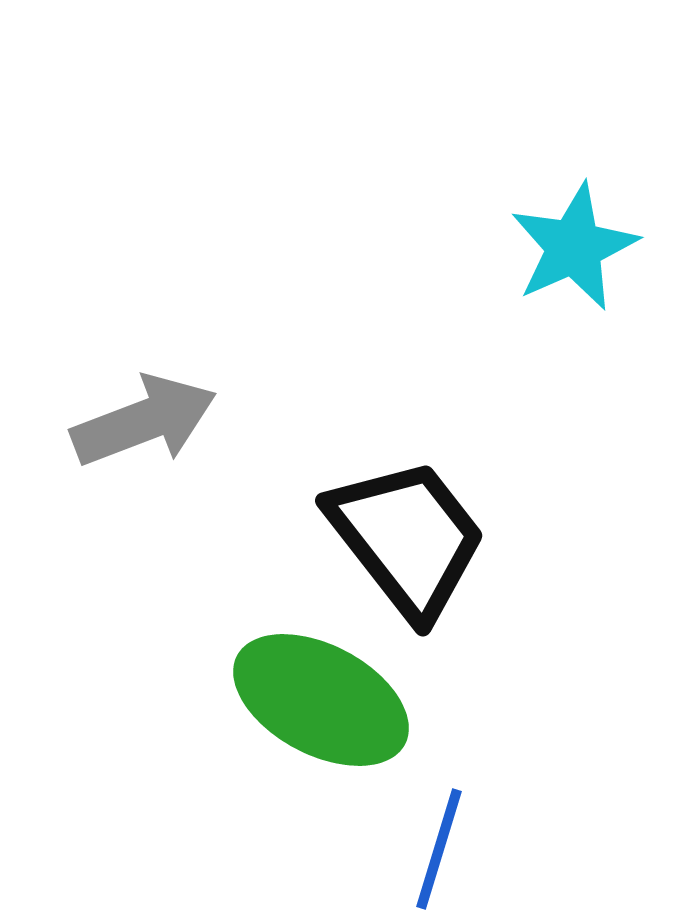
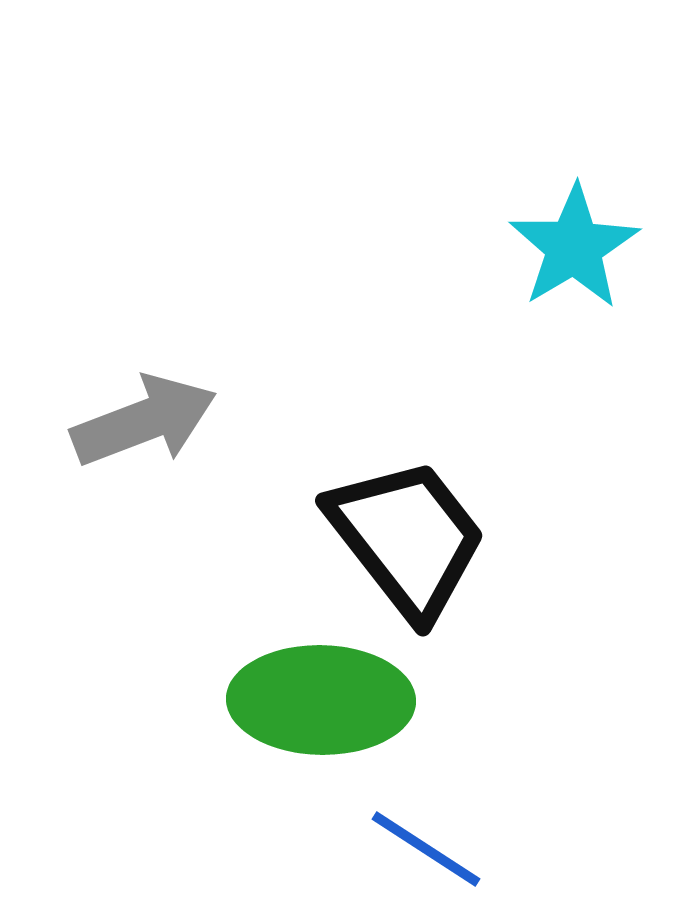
cyan star: rotated 7 degrees counterclockwise
green ellipse: rotated 27 degrees counterclockwise
blue line: moved 13 px left; rotated 74 degrees counterclockwise
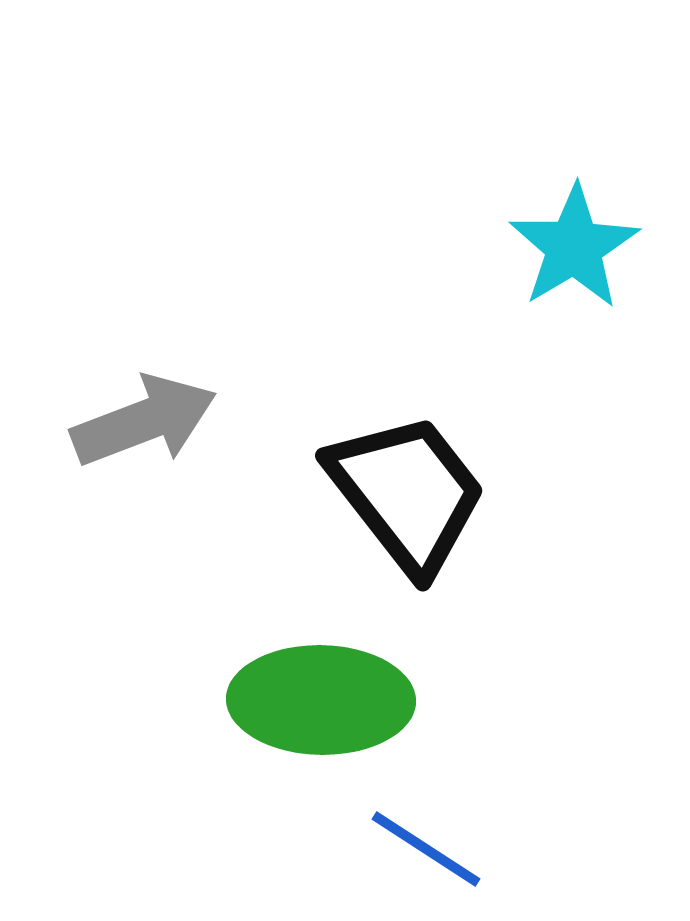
black trapezoid: moved 45 px up
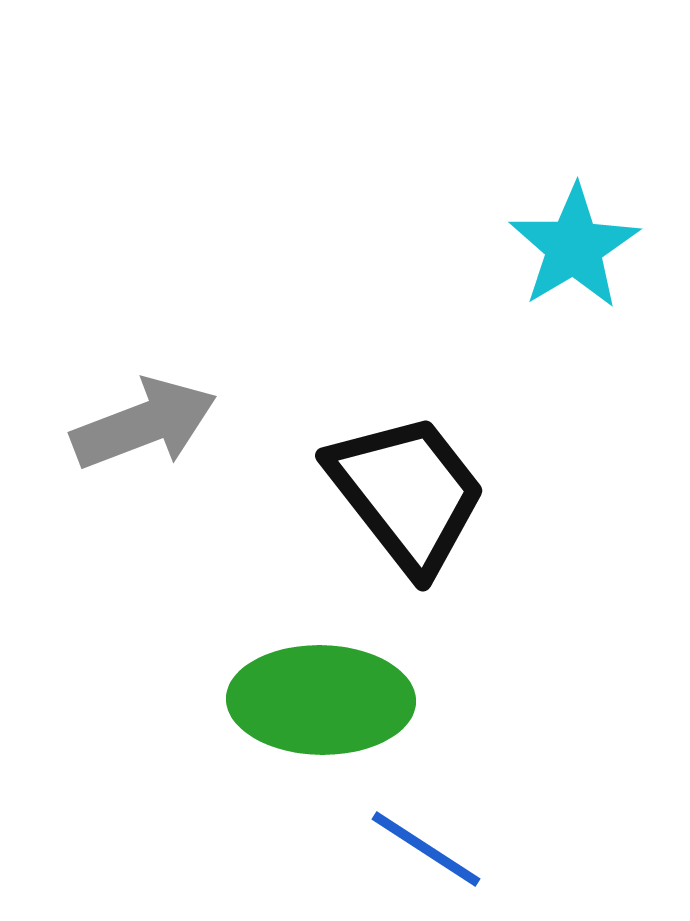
gray arrow: moved 3 px down
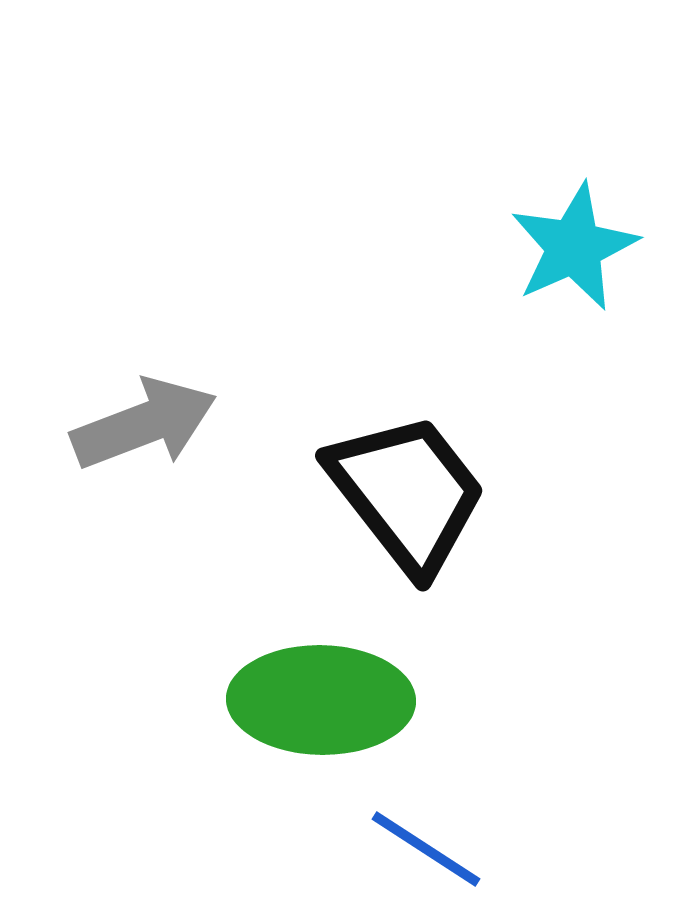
cyan star: rotated 7 degrees clockwise
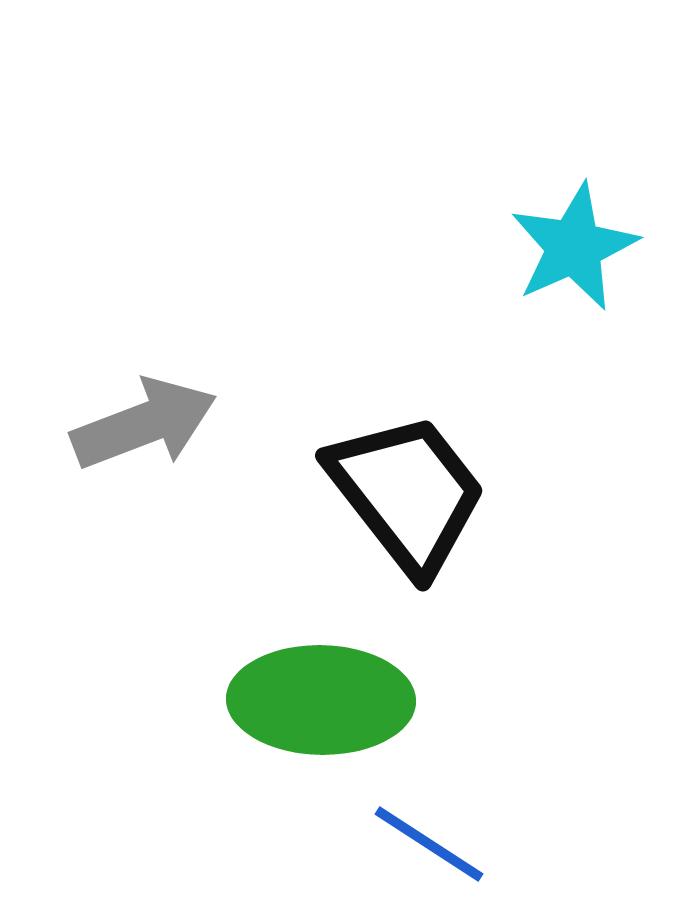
blue line: moved 3 px right, 5 px up
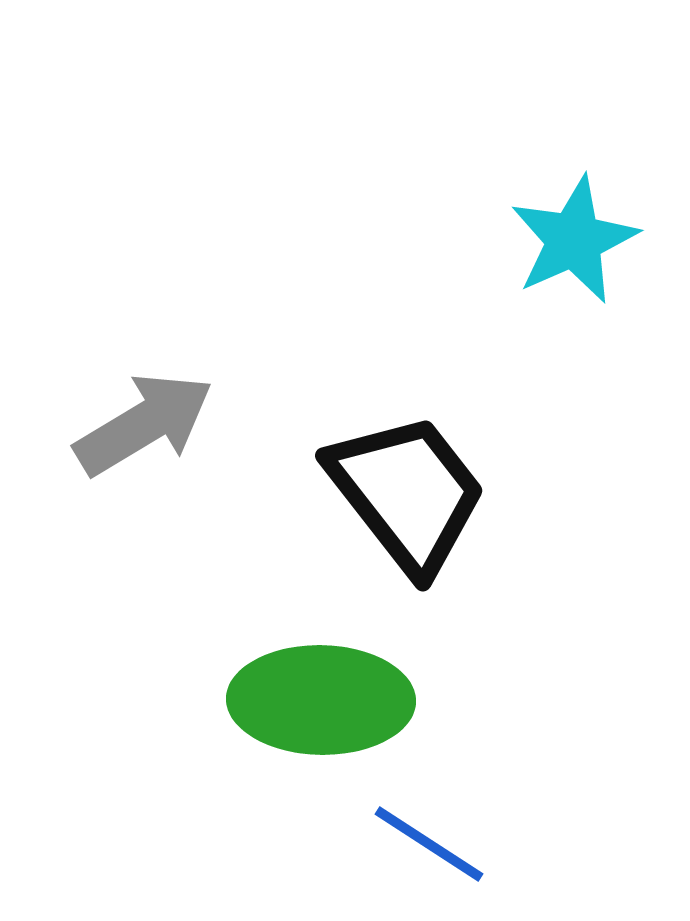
cyan star: moved 7 px up
gray arrow: rotated 10 degrees counterclockwise
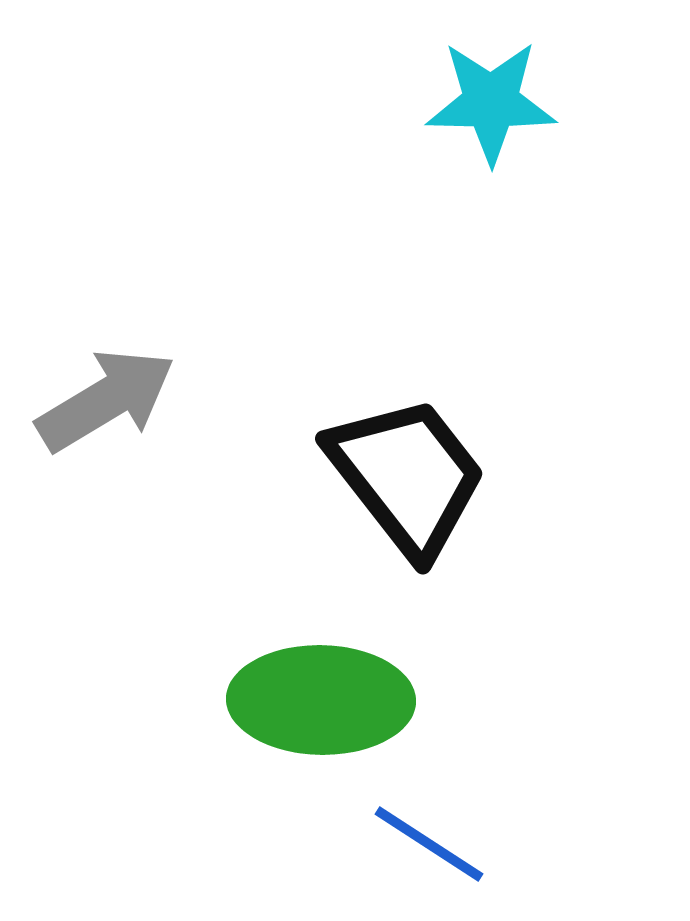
cyan star: moved 83 px left, 138 px up; rotated 25 degrees clockwise
gray arrow: moved 38 px left, 24 px up
black trapezoid: moved 17 px up
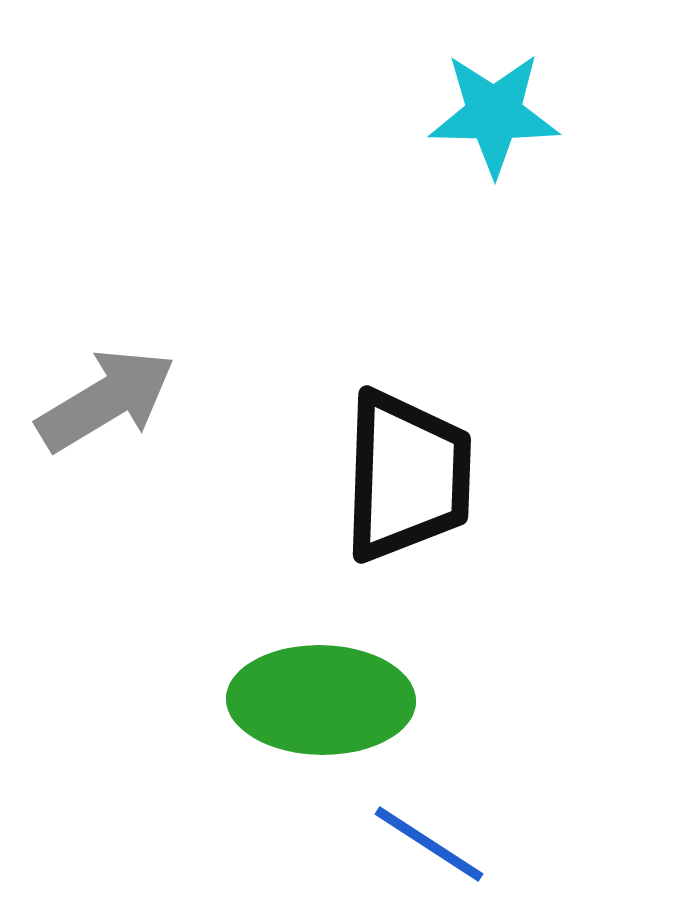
cyan star: moved 3 px right, 12 px down
black trapezoid: rotated 40 degrees clockwise
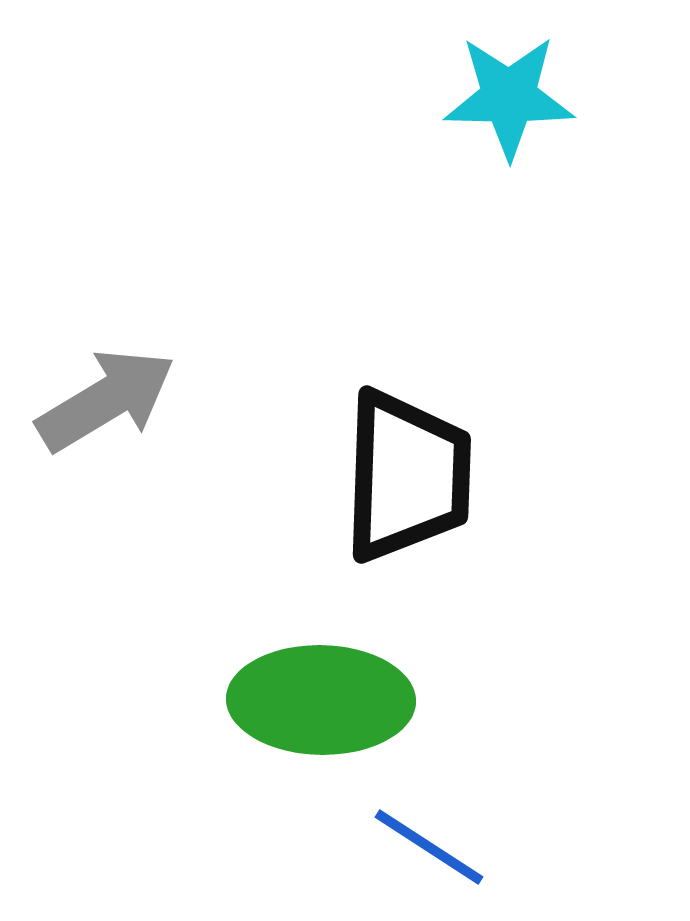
cyan star: moved 15 px right, 17 px up
blue line: moved 3 px down
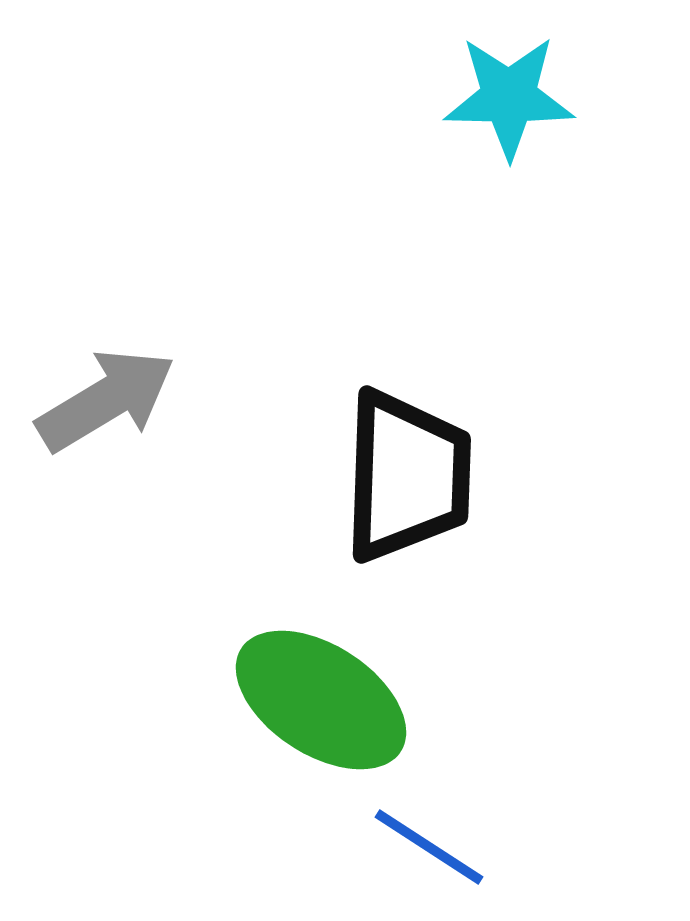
green ellipse: rotated 32 degrees clockwise
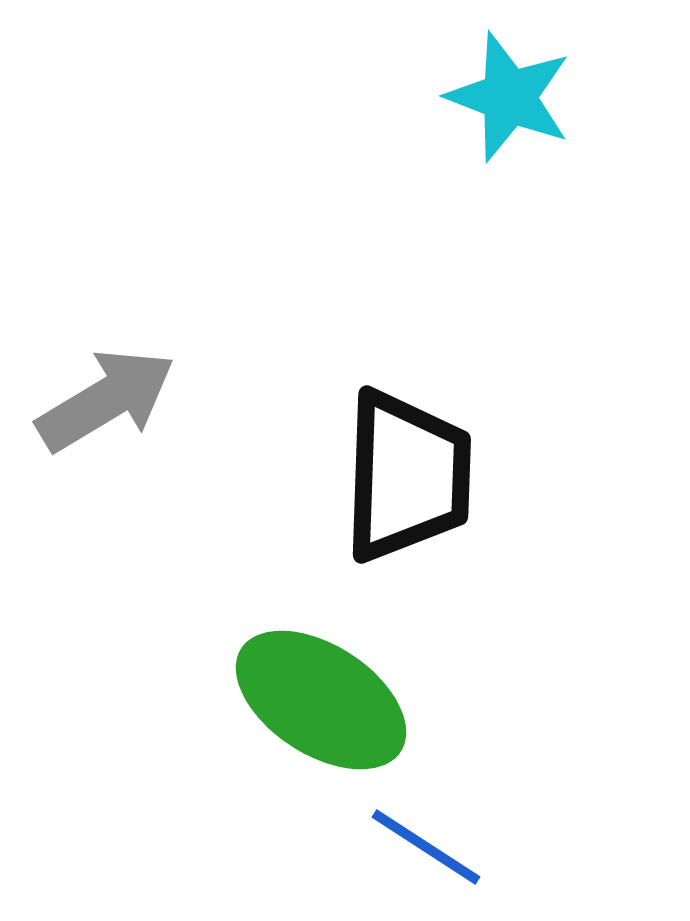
cyan star: rotated 20 degrees clockwise
blue line: moved 3 px left
